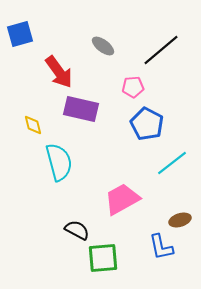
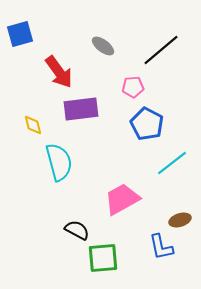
purple rectangle: rotated 20 degrees counterclockwise
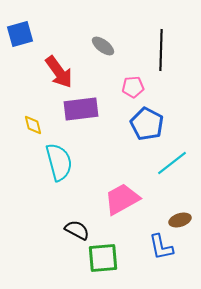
black line: rotated 48 degrees counterclockwise
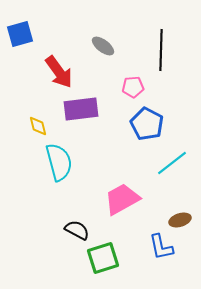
yellow diamond: moved 5 px right, 1 px down
green square: rotated 12 degrees counterclockwise
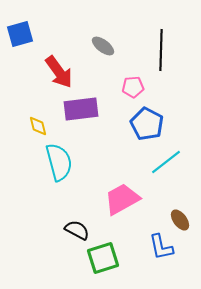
cyan line: moved 6 px left, 1 px up
brown ellipse: rotated 70 degrees clockwise
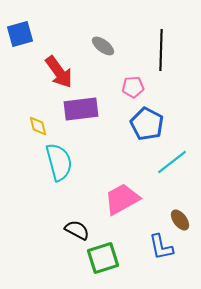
cyan line: moved 6 px right
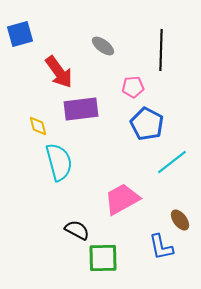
green square: rotated 16 degrees clockwise
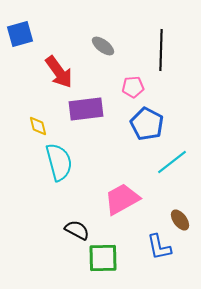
purple rectangle: moved 5 px right
blue L-shape: moved 2 px left
